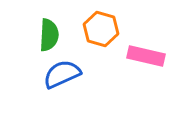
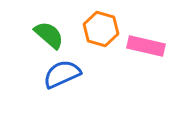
green semicircle: rotated 52 degrees counterclockwise
pink rectangle: moved 10 px up
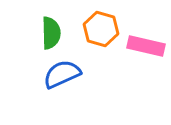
green semicircle: moved 2 px right, 2 px up; rotated 48 degrees clockwise
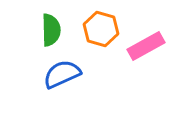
green semicircle: moved 3 px up
pink rectangle: rotated 42 degrees counterclockwise
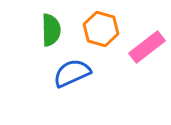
pink rectangle: moved 1 px right, 1 px down; rotated 9 degrees counterclockwise
blue semicircle: moved 10 px right, 1 px up
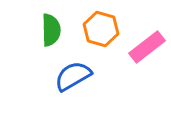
blue semicircle: moved 1 px right, 3 px down; rotated 6 degrees counterclockwise
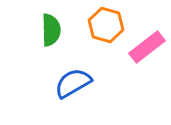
orange hexagon: moved 5 px right, 4 px up
blue semicircle: moved 7 px down
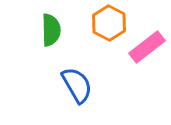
orange hexagon: moved 3 px right, 2 px up; rotated 12 degrees clockwise
blue semicircle: moved 4 px right, 2 px down; rotated 90 degrees clockwise
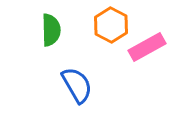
orange hexagon: moved 2 px right, 2 px down
pink rectangle: rotated 9 degrees clockwise
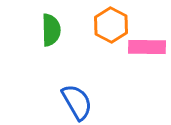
pink rectangle: rotated 30 degrees clockwise
blue semicircle: moved 17 px down
